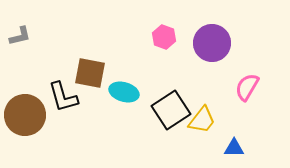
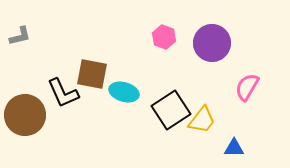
brown square: moved 2 px right, 1 px down
black L-shape: moved 4 px up; rotated 8 degrees counterclockwise
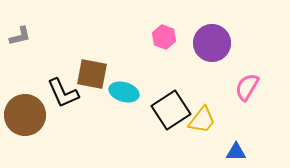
blue triangle: moved 2 px right, 4 px down
